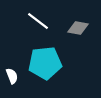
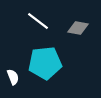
white semicircle: moved 1 px right, 1 px down
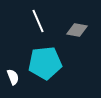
white line: rotated 30 degrees clockwise
gray diamond: moved 1 px left, 2 px down
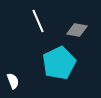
cyan pentagon: moved 14 px right; rotated 20 degrees counterclockwise
white semicircle: moved 4 px down
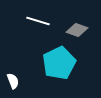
white line: rotated 50 degrees counterclockwise
gray diamond: rotated 10 degrees clockwise
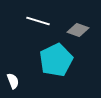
gray diamond: moved 1 px right
cyan pentagon: moved 3 px left, 3 px up
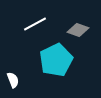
white line: moved 3 px left, 3 px down; rotated 45 degrees counterclockwise
white semicircle: moved 1 px up
